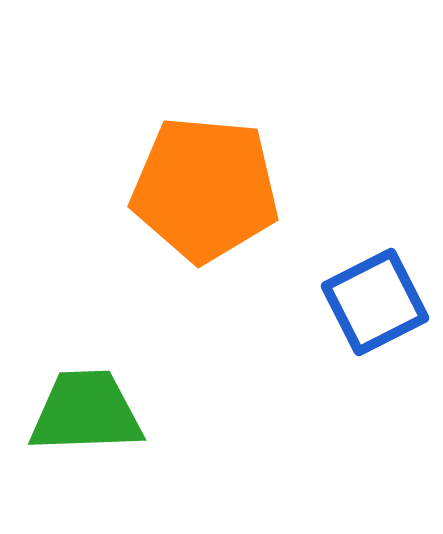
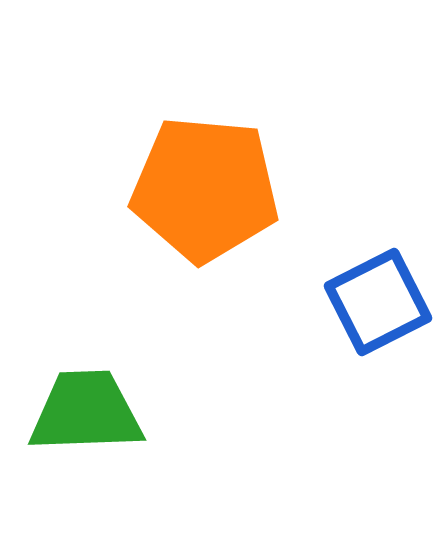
blue square: moved 3 px right
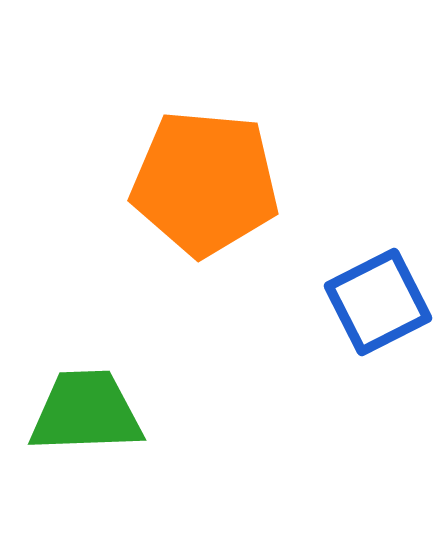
orange pentagon: moved 6 px up
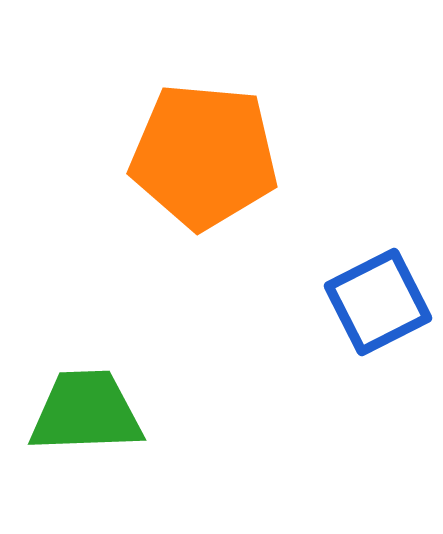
orange pentagon: moved 1 px left, 27 px up
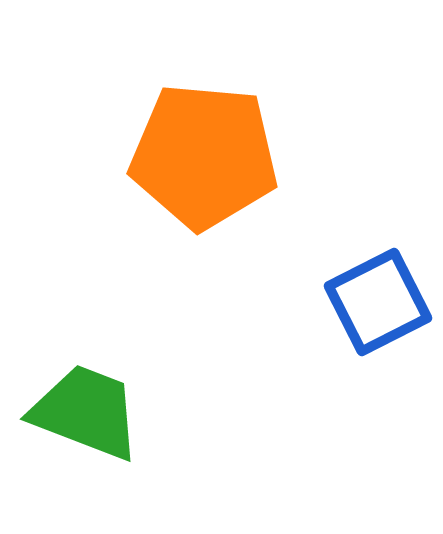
green trapezoid: rotated 23 degrees clockwise
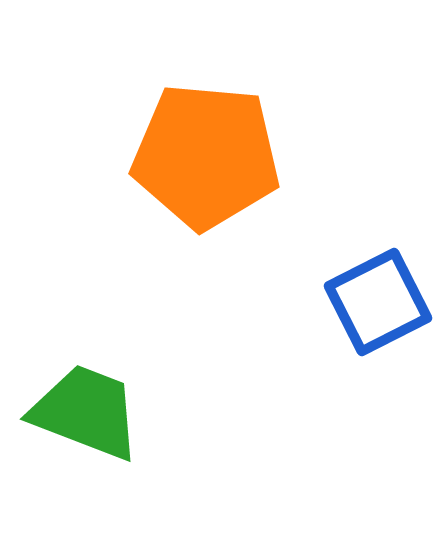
orange pentagon: moved 2 px right
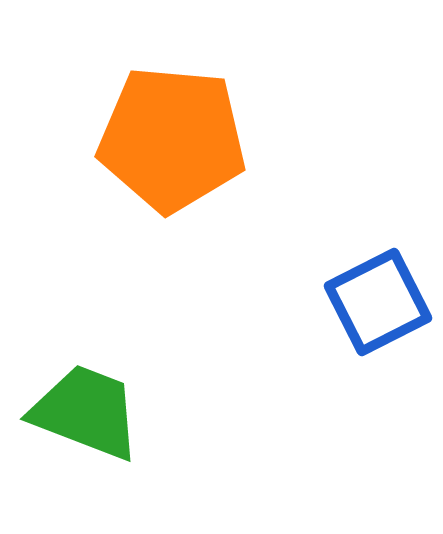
orange pentagon: moved 34 px left, 17 px up
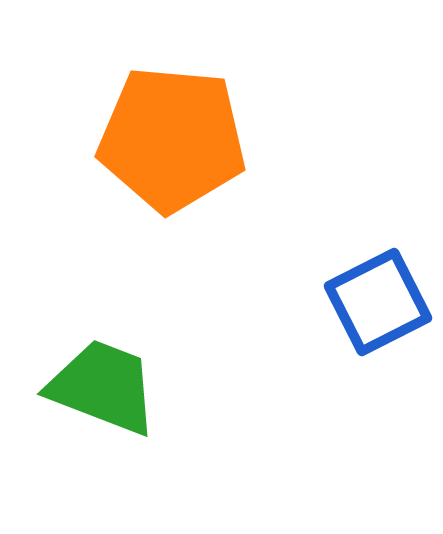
green trapezoid: moved 17 px right, 25 px up
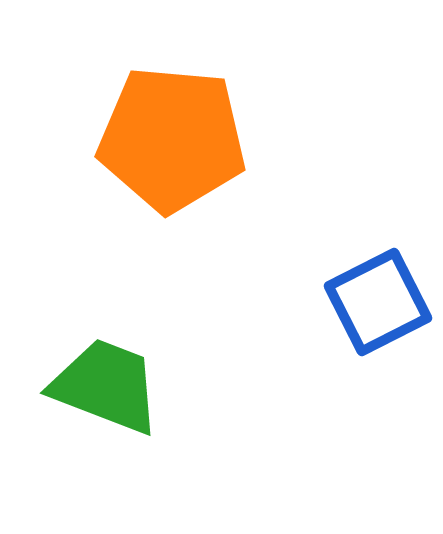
green trapezoid: moved 3 px right, 1 px up
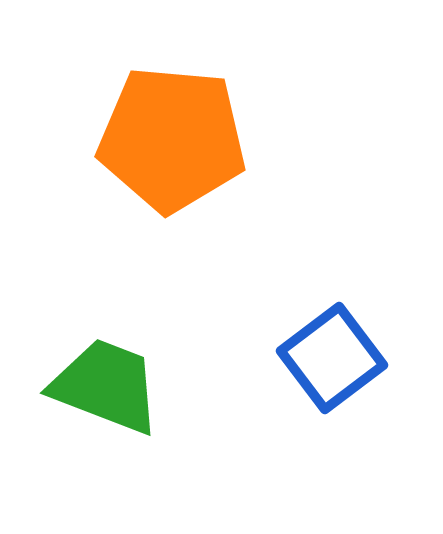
blue square: moved 46 px left, 56 px down; rotated 10 degrees counterclockwise
